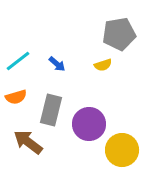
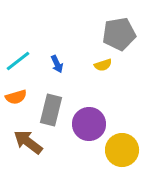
blue arrow: rotated 24 degrees clockwise
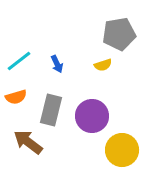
cyan line: moved 1 px right
purple circle: moved 3 px right, 8 px up
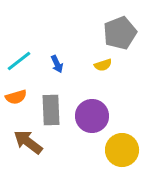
gray pentagon: moved 1 px right, 1 px up; rotated 12 degrees counterclockwise
gray rectangle: rotated 16 degrees counterclockwise
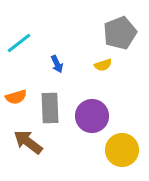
cyan line: moved 18 px up
gray rectangle: moved 1 px left, 2 px up
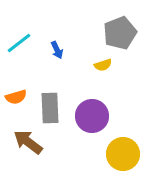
blue arrow: moved 14 px up
yellow circle: moved 1 px right, 4 px down
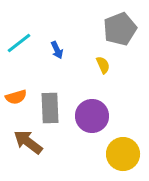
gray pentagon: moved 4 px up
yellow semicircle: rotated 96 degrees counterclockwise
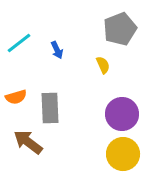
purple circle: moved 30 px right, 2 px up
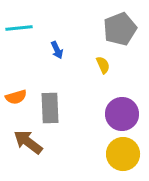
cyan line: moved 15 px up; rotated 32 degrees clockwise
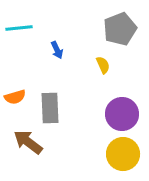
orange semicircle: moved 1 px left
